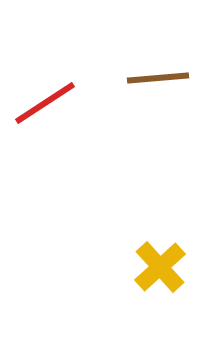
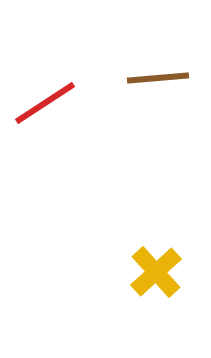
yellow cross: moved 4 px left, 5 px down
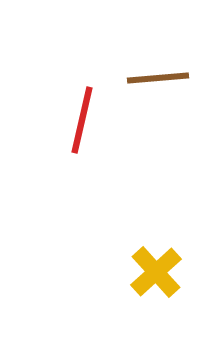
red line: moved 37 px right, 17 px down; rotated 44 degrees counterclockwise
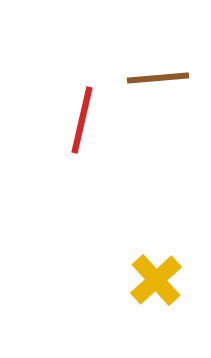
yellow cross: moved 8 px down
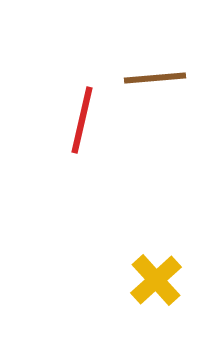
brown line: moved 3 px left
